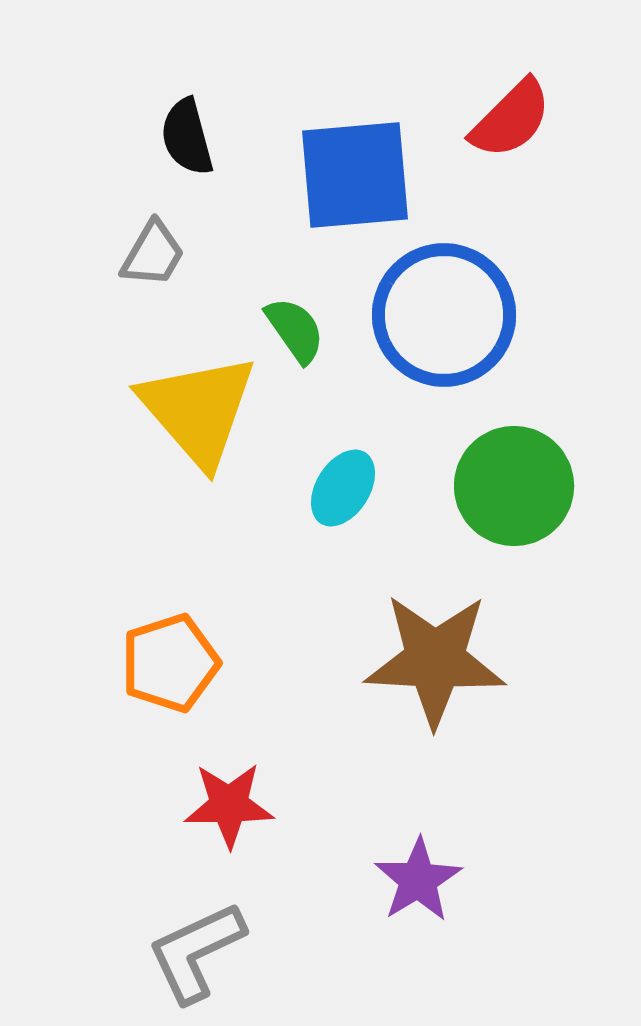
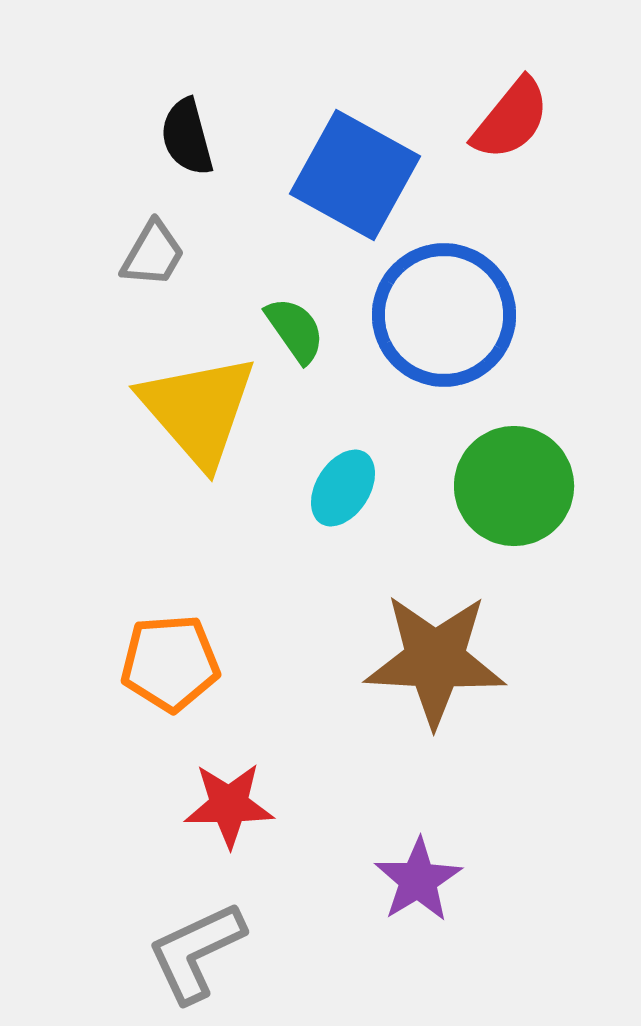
red semicircle: rotated 6 degrees counterclockwise
blue square: rotated 34 degrees clockwise
orange pentagon: rotated 14 degrees clockwise
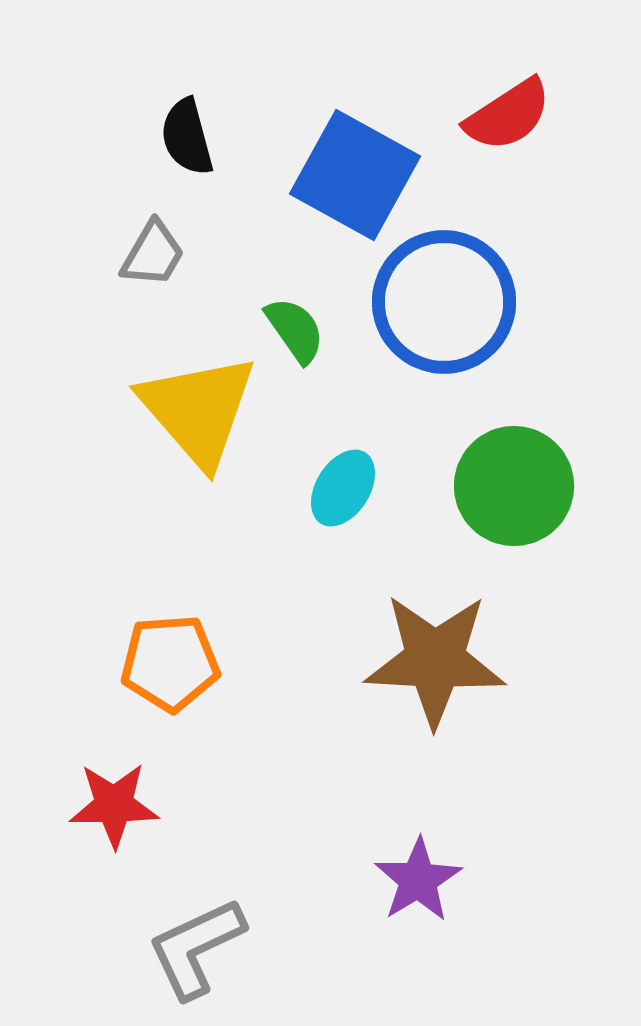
red semicircle: moved 3 px left, 4 px up; rotated 18 degrees clockwise
blue circle: moved 13 px up
red star: moved 115 px left
gray L-shape: moved 4 px up
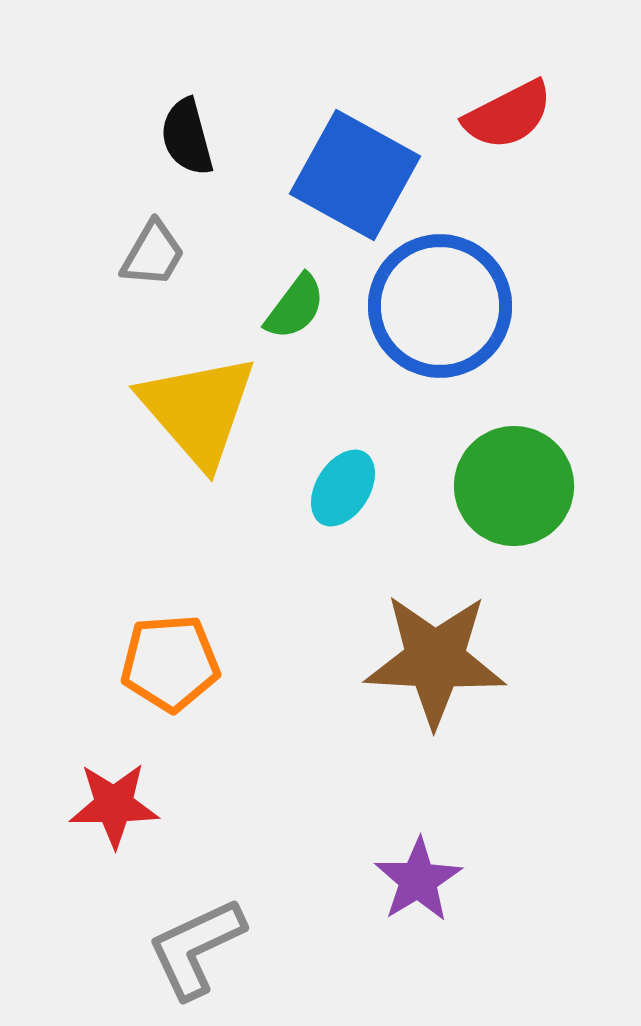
red semicircle: rotated 6 degrees clockwise
blue circle: moved 4 px left, 4 px down
green semicircle: moved 23 px up; rotated 72 degrees clockwise
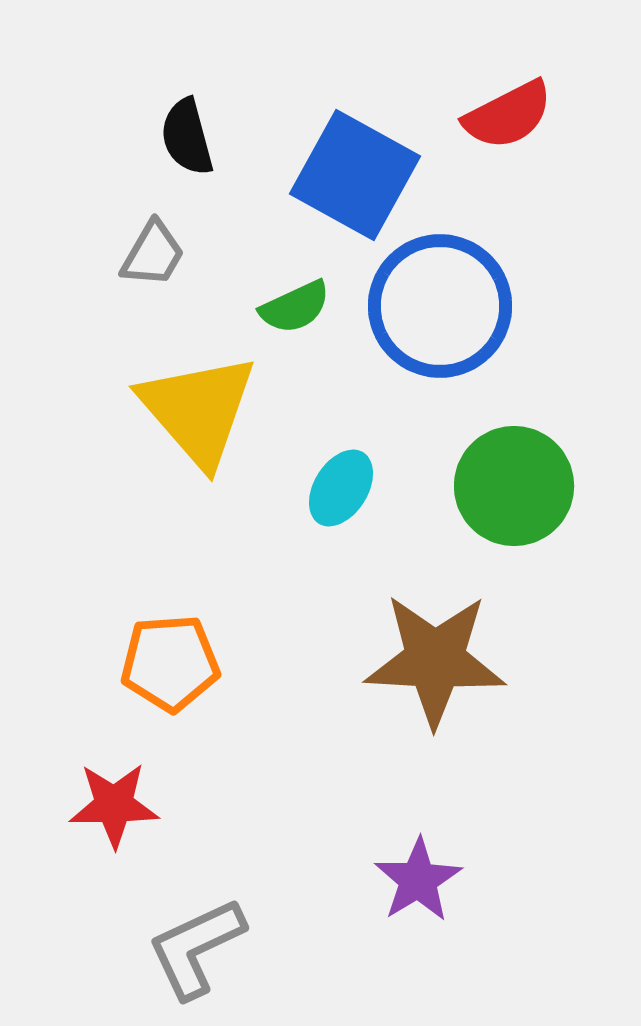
green semicircle: rotated 28 degrees clockwise
cyan ellipse: moved 2 px left
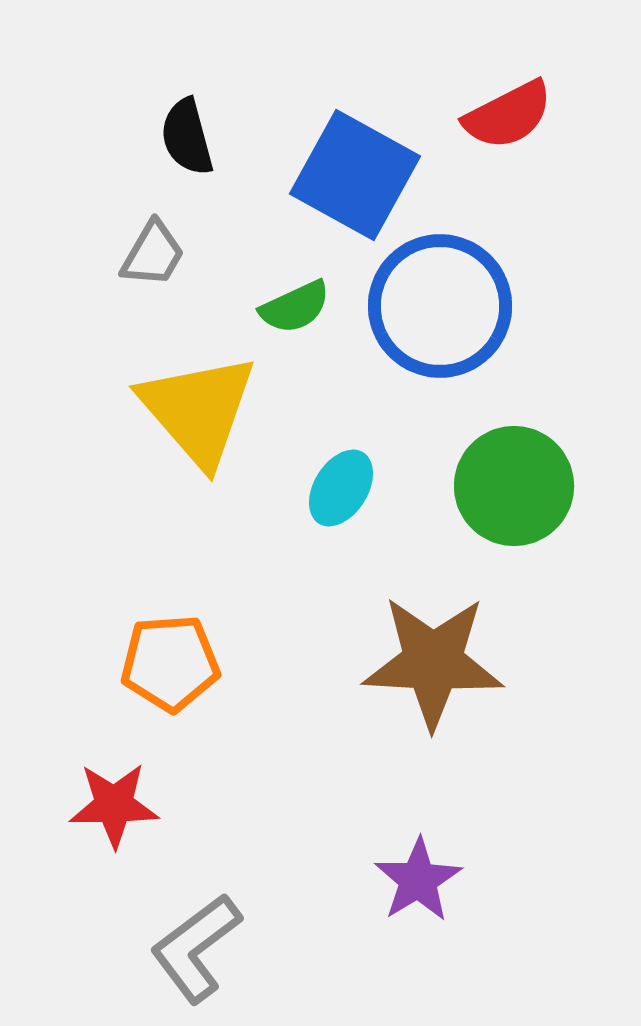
brown star: moved 2 px left, 2 px down
gray L-shape: rotated 12 degrees counterclockwise
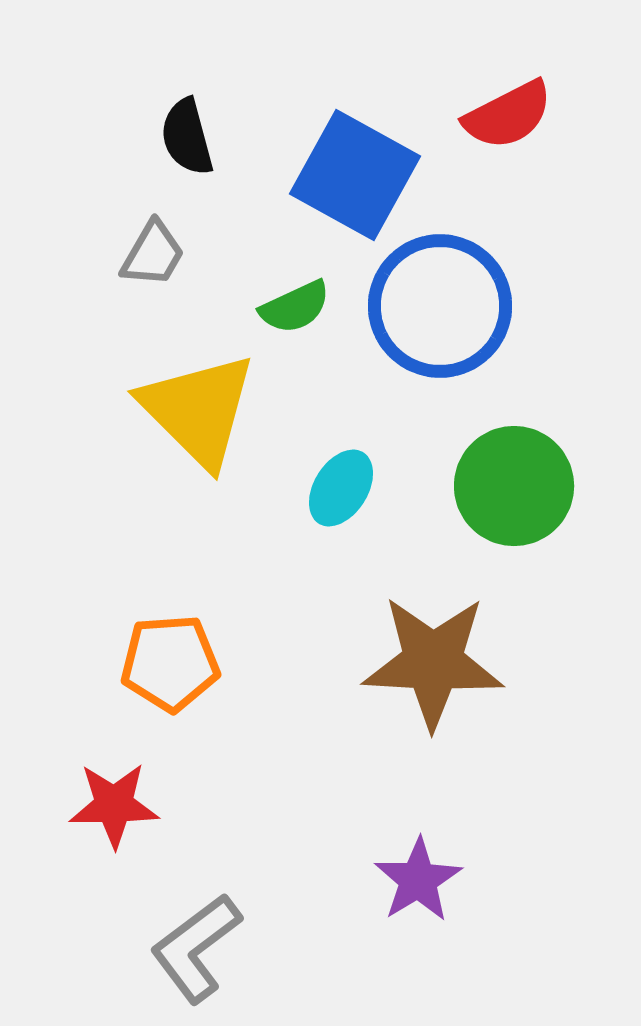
yellow triangle: rotated 4 degrees counterclockwise
